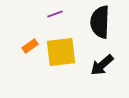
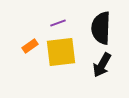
purple line: moved 3 px right, 9 px down
black semicircle: moved 1 px right, 6 px down
black arrow: rotated 20 degrees counterclockwise
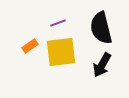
black semicircle: rotated 16 degrees counterclockwise
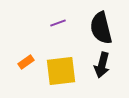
orange rectangle: moved 4 px left, 16 px down
yellow square: moved 19 px down
black arrow: rotated 15 degrees counterclockwise
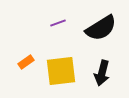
black semicircle: rotated 108 degrees counterclockwise
black arrow: moved 8 px down
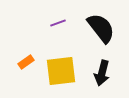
black semicircle: rotated 96 degrees counterclockwise
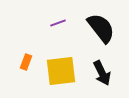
orange rectangle: rotated 35 degrees counterclockwise
black arrow: rotated 40 degrees counterclockwise
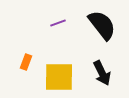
black semicircle: moved 1 px right, 3 px up
yellow square: moved 2 px left, 6 px down; rotated 8 degrees clockwise
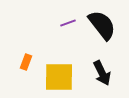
purple line: moved 10 px right
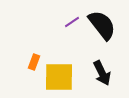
purple line: moved 4 px right, 1 px up; rotated 14 degrees counterclockwise
orange rectangle: moved 8 px right
